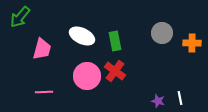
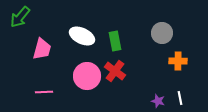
orange cross: moved 14 px left, 18 px down
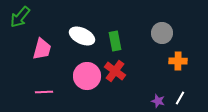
white line: rotated 40 degrees clockwise
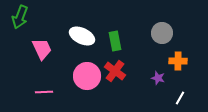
green arrow: rotated 20 degrees counterclockwise
pink trapezoid: rotated 40 degrees counterclockwise
purple star: moved 23 px up
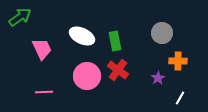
green arrow: rotated 145 degrees counterclockwise
red cross: moved 3 px right, 1 px up
purple star: rotated 24 degrees clockwise
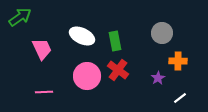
white line: rotated 24 degrees clockwise
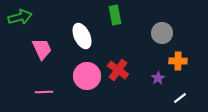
green arrow: rotated 20 degrees clockwise
white ellipse: rotated 40 degrees clockwise
green rectangle: moved 26 px up
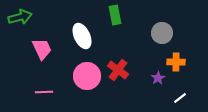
orange cross: moved 2 px left, 1 px down
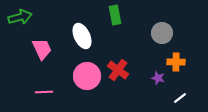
purple star: rotated 24 degrees counterclockwise
